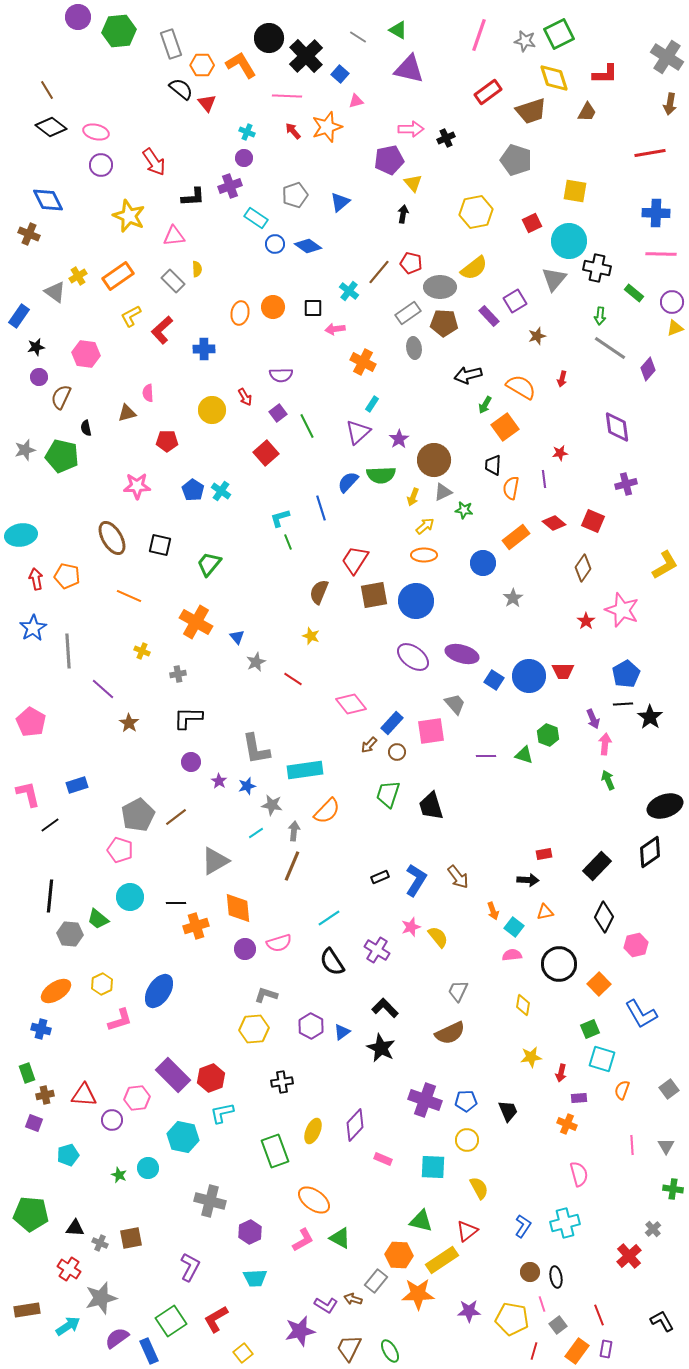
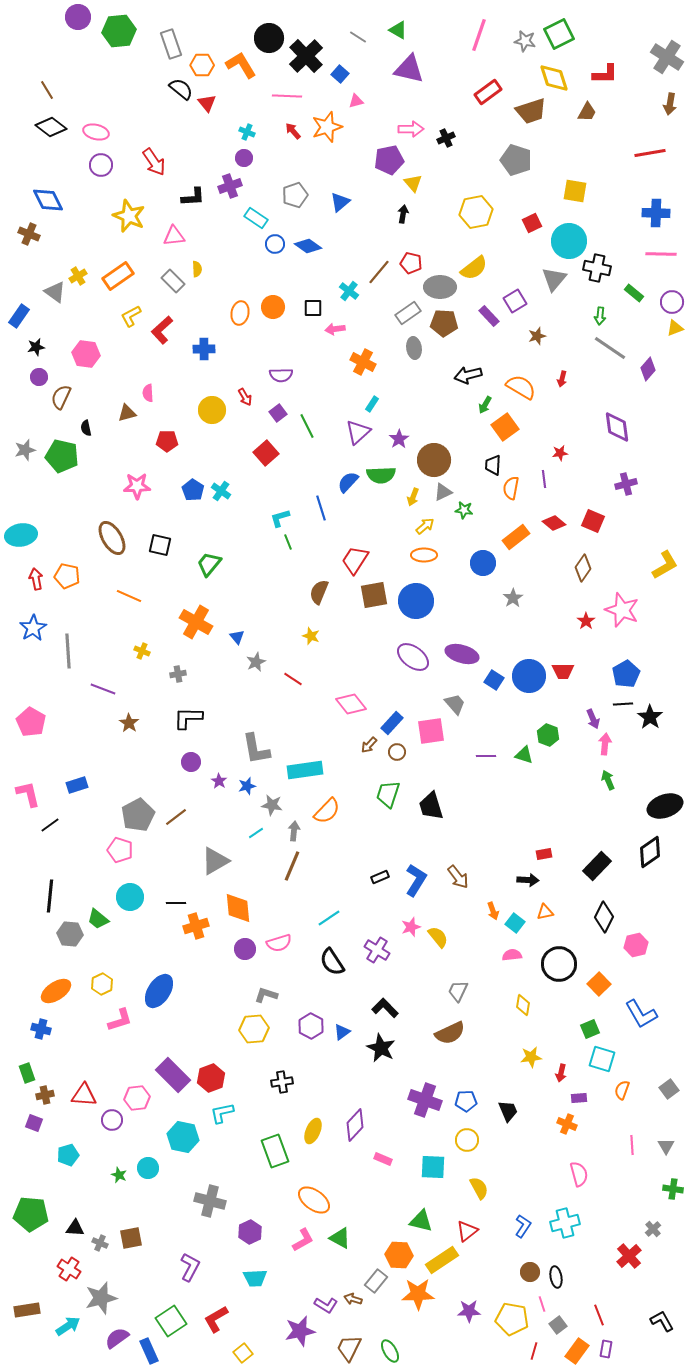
purple line at (103, 689): rotated 20 degrees counterclockwise
cyan square at (514, 927): moved 1 px right, 4 px up
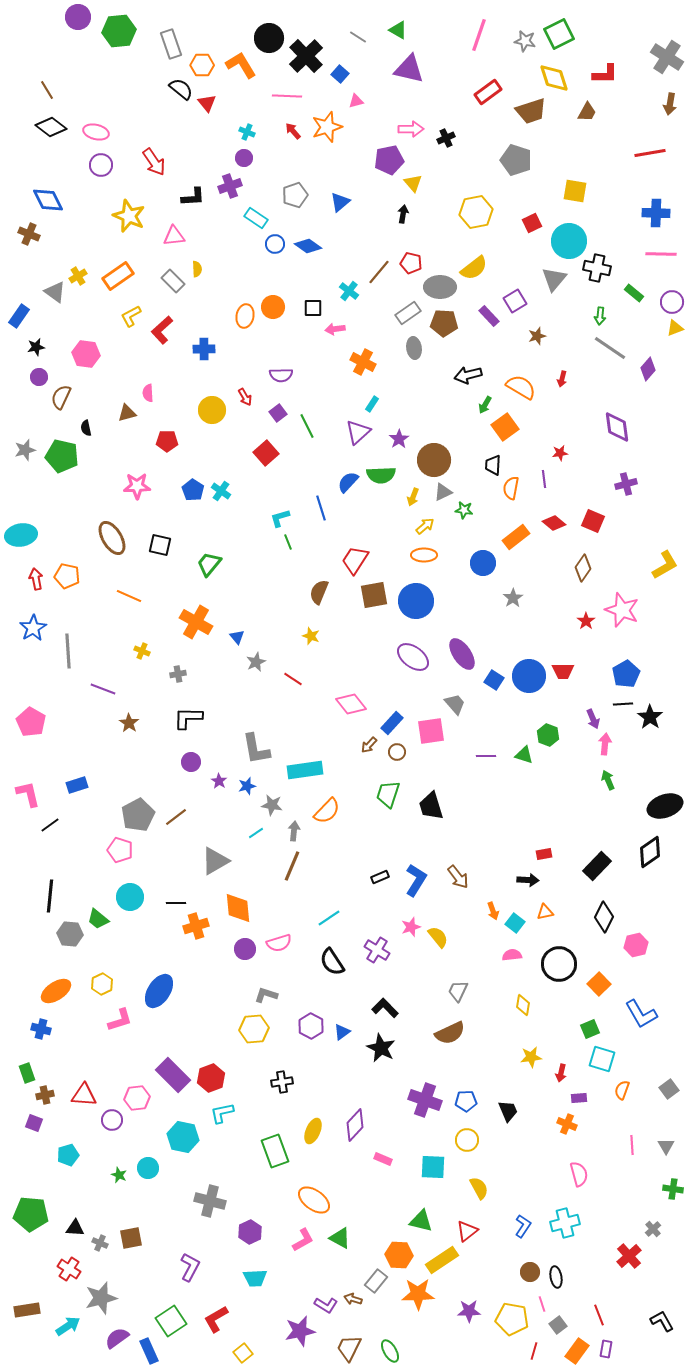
orange ellipse at (240, 313): moved 5 px right, 3 px down
purple ellipse at (462, 654): rotated 40 degrees clockwise
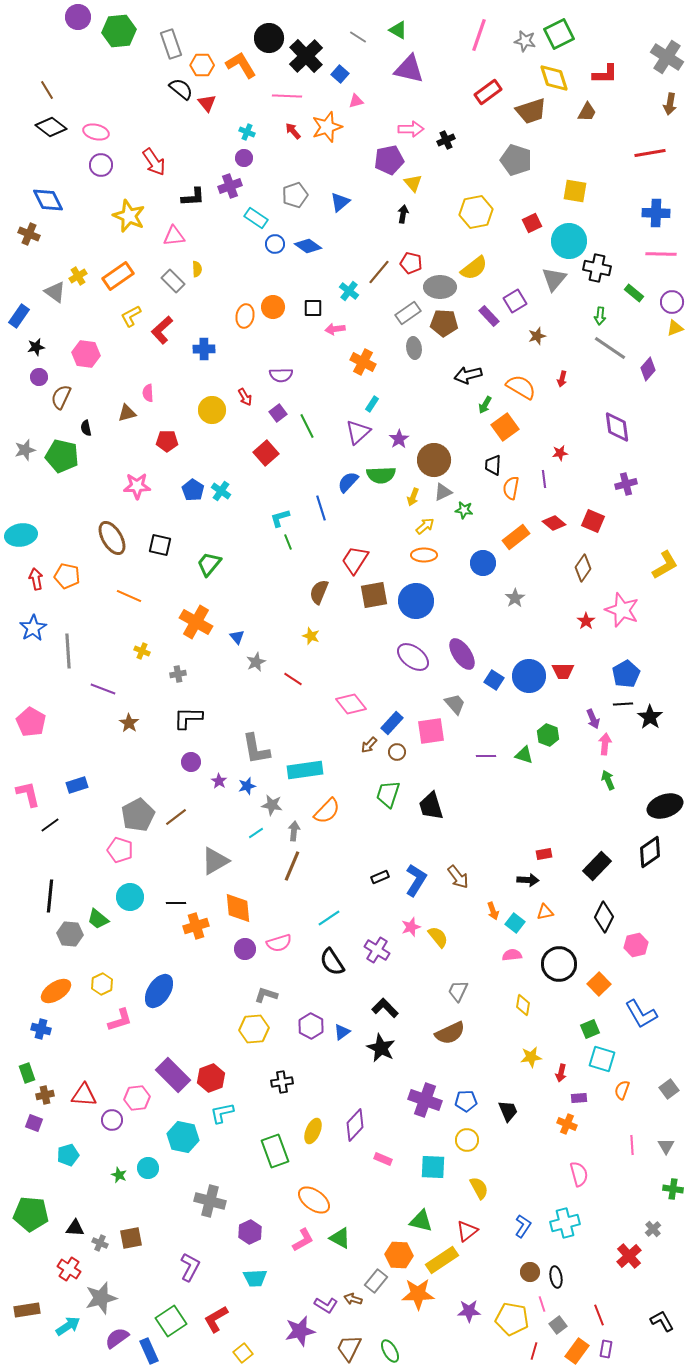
black cross at (446, 138): moved 2 px down
gray star at (513, 598): moved 2 px right
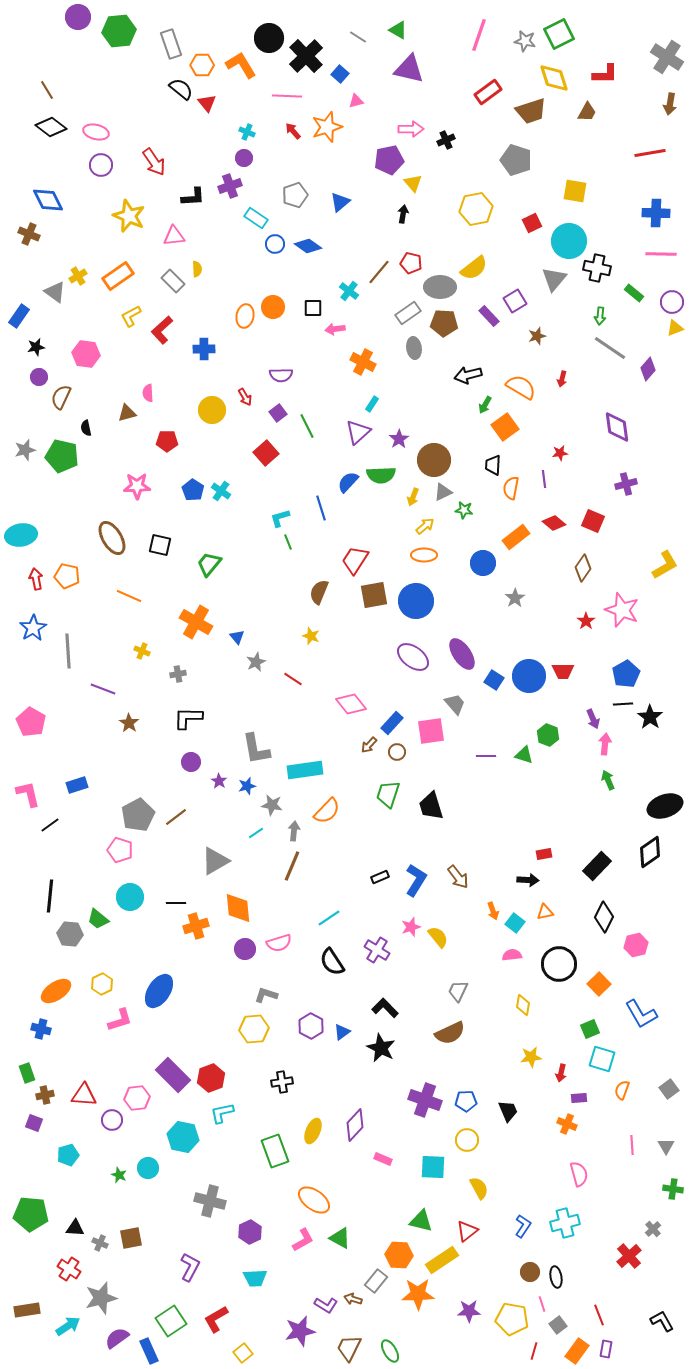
yellow hexagon at (476, 212): moved 3 px up
